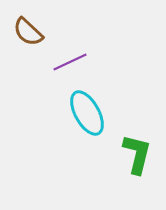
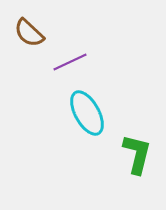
brown semicircle: moved 1 px right, 1 px down
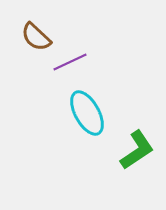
brown semicircle: moved 7 px right, 4 px down
green L-shape: moved 4 px up; rotated 42 degrees clockwise
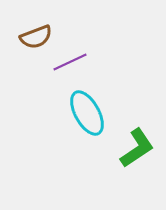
brown semicircle: rotated 64 degrees counterclockwise
green L-shape: moved 2 px up
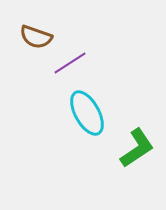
brown semicircle: rotated 40 degrees clockwise
purple line: moved 1 px down; rotated 8 degrees counterclockwise
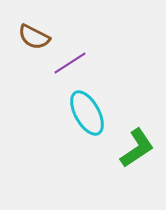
brown semicircle: moved 2 px left; rotated 8 degrees clockwise
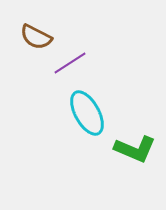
brown semicircle: moved 2 px right
green L-shape: moved 2 px left, 1 px down; rotated 57 degrees clockwise
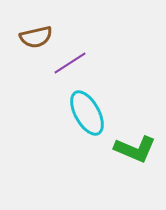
brown semicircle: rotated 40 degrees counterclockwise
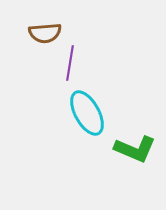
brown semicircle: moved 9 px right, 4 px up; rotated 8 degrees clockwise
purple line: rotated 48 degrees counterclockwise
